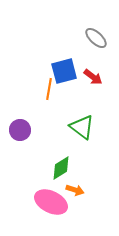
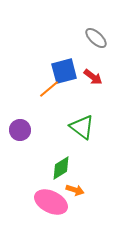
orange line: rotated 40 degrees clockwise
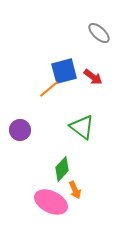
gray ellipse: moved 3 px right, 5 px up
green diamond: moved 1 px right, 1 px down; rotated 15 degrees counterclockwise
orange arrow: rotated 48 degrees clockwise
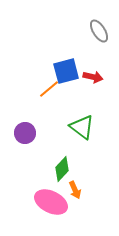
gray ellipse: moved 2 px up; rotated 15 degrees clockwise
blue square: moved 2 px right
red arrow: rotated 24 degrees counterclockwise
purple circle: moved 5 px right, 3 px down
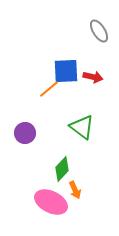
blue square: rotated 12 degrees clockwise
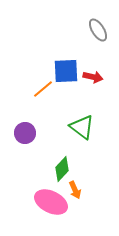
gray ellipse: moved 1 px left, 1 px up
orange line: moved 6 px left
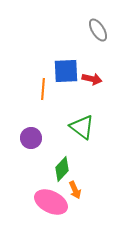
red arrow: moved 1 px left, 2 px down
orange line: rotated 45 degrees counterclockwise
purple circle: moved 6 px right, 5 px down
